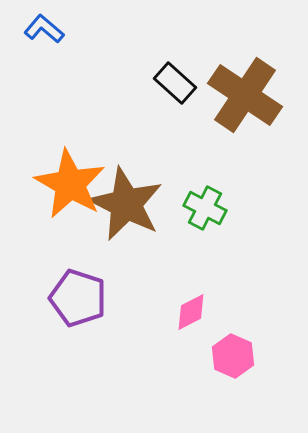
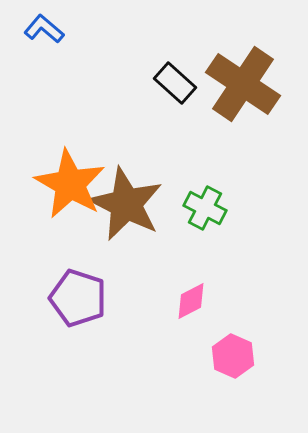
brown cross: moved 2 px left, 11 px up
pink diamond: moved 11 px up
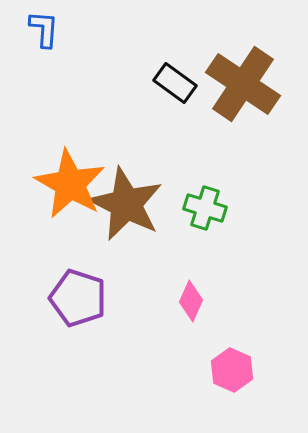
blue L-shape: rotated 54 degrees clockwise
black rectangle: rotated 6 degrees counterclockwise
green cross: rotated 9 degrees counterclockwise
pink diamond: rotated 39 degrees counterclockwise
pink hexagon: moved 1 px left, 14 px down
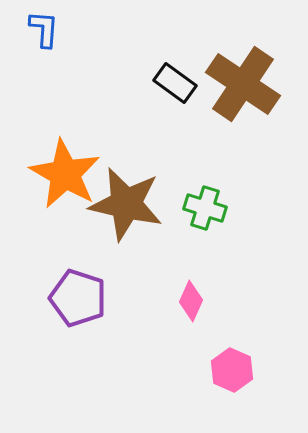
orange star: moved 5 px left, 10 px up
brown star: rotated 14 degrees counterclockwise
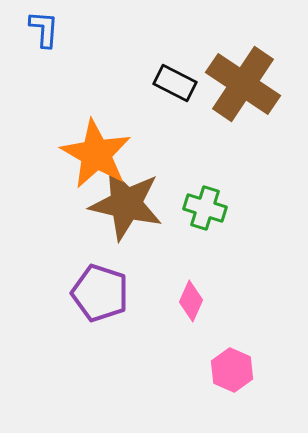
black rectangle: rotated 9 degrees counterclockwise
orange star: moved 31 px right, 20 px up
purple pentagon: moved 22 px right, 5 px up
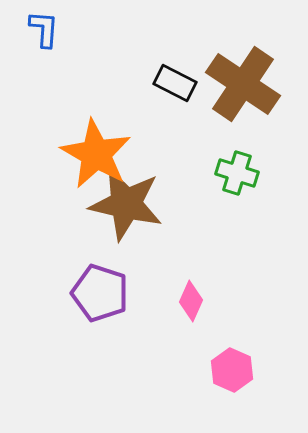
green cross: moved 32 px right, 35 px up
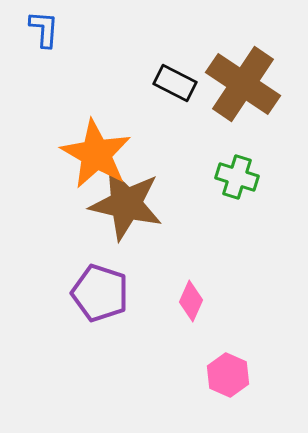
green cross: moved 4 px down
pink hexagon: moved 4 px left, 5 px down
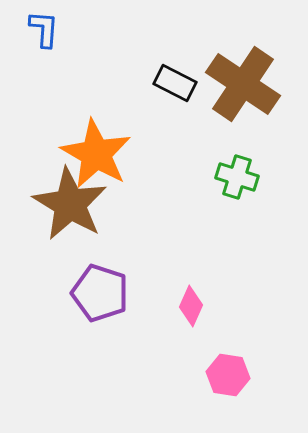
brown star: moved 56 px left; rotated 18 degrees clockwise
pink diamond: moved 5 px down
pink hexagon: rotated 15 degrees counterclockwise
